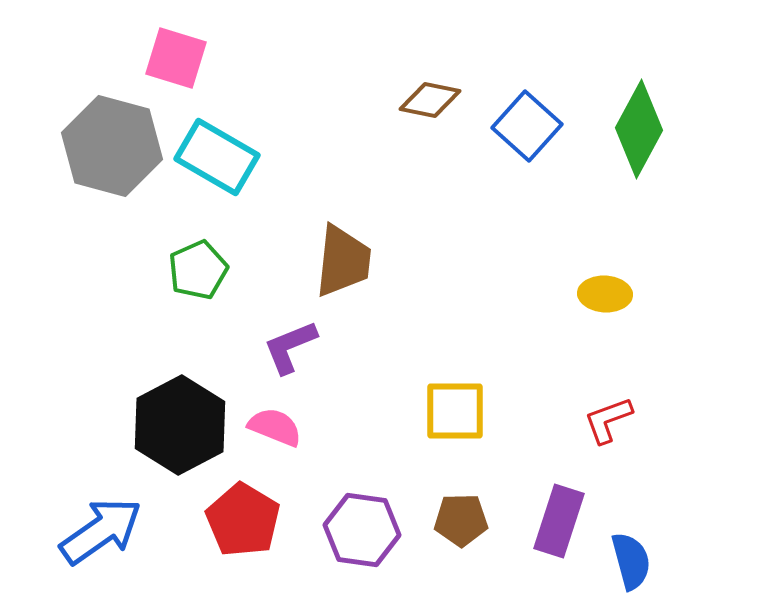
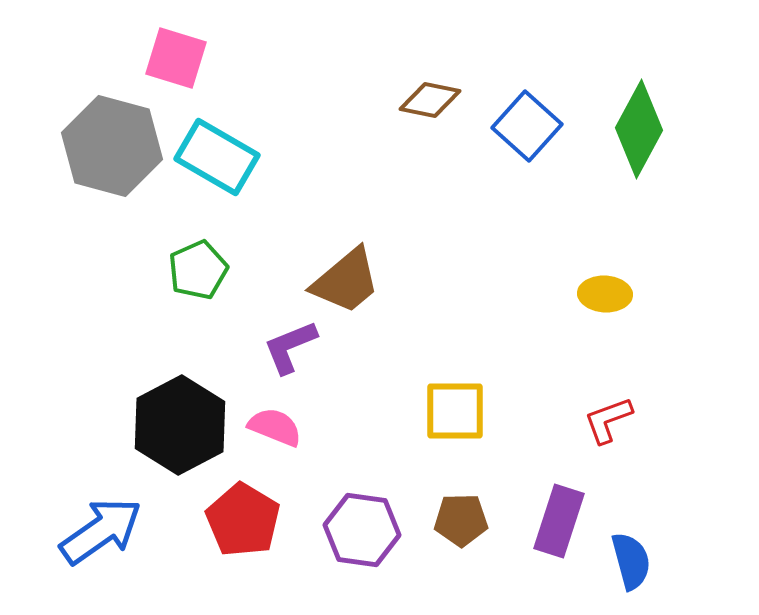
brown trapezoid: moved 3 px right, 20 px down; rotated 44 degrees clockwise
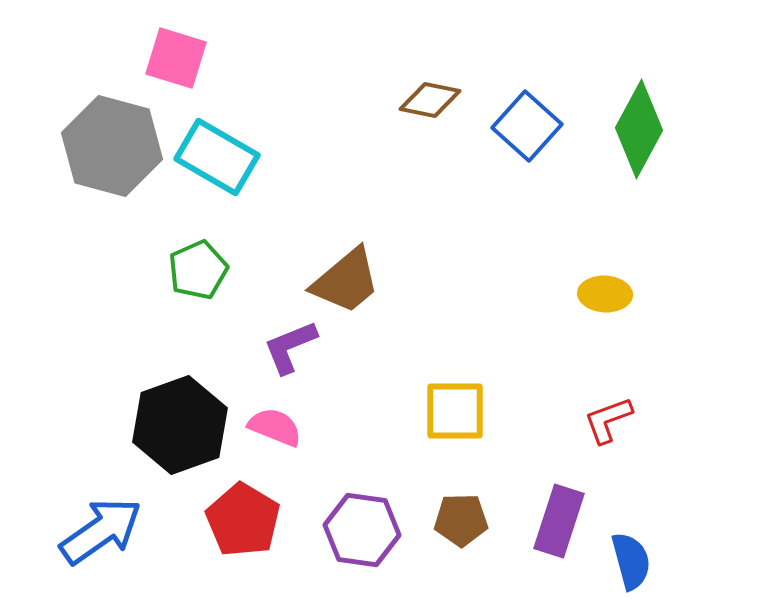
black hexagon: rotated 8 degrees clockwise
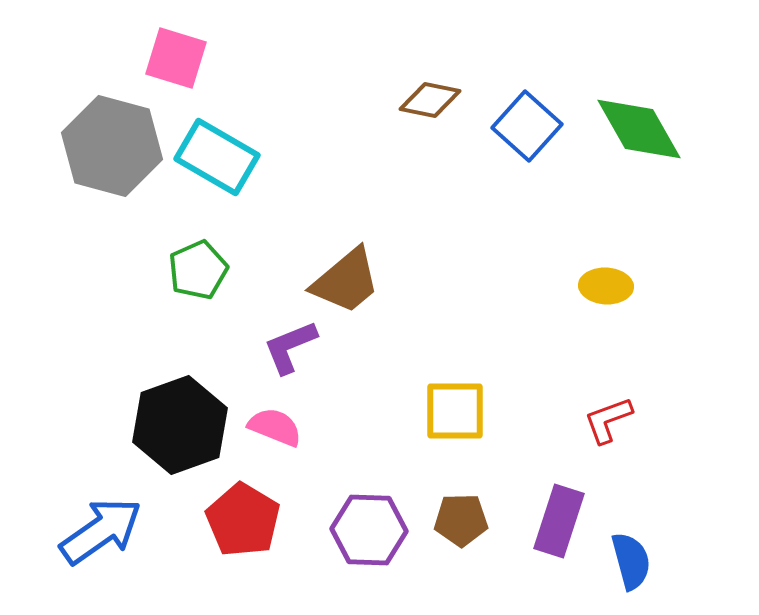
green diamond: rotated 58 degrees counterclockwise
yellow ellipse: moved 1 px right, 8 px up
purple hexagon: moved 7 px right; rotated 6 degrees counterclockwise
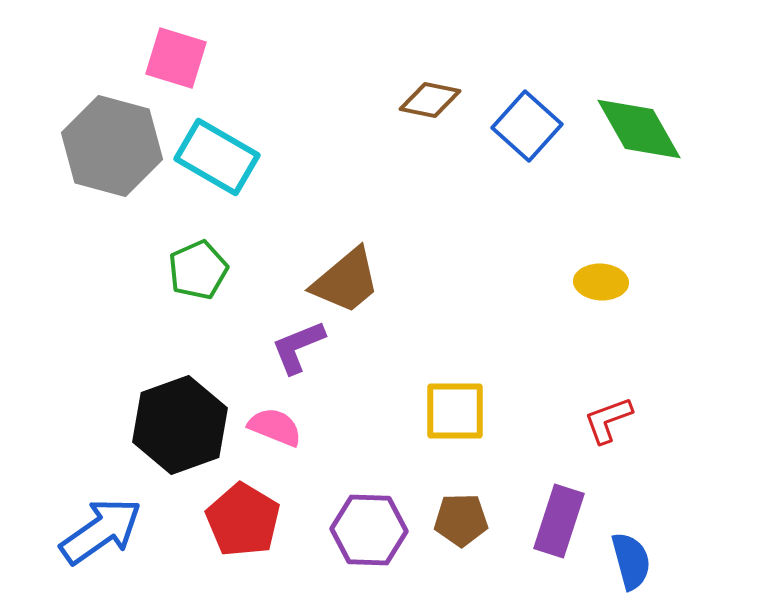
yellow ellipse: moved 5 px left, 4 px up
purple L-shape: moved 8 px right
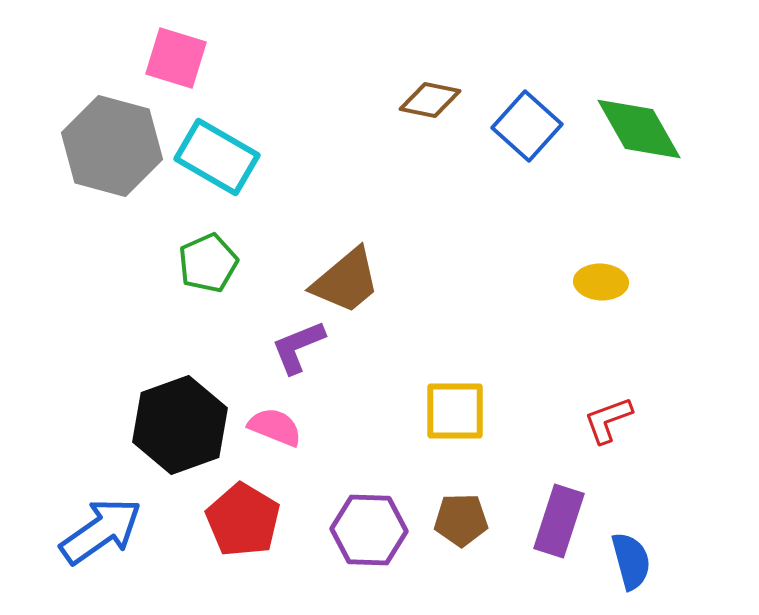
green pentagon: moved 10 px right, 7 px up
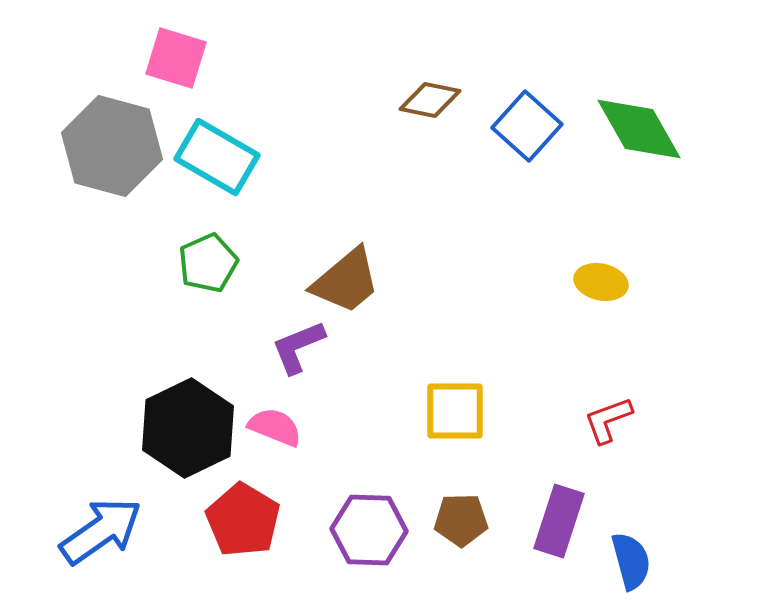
yellow ellipse: rotated 9 degrees clockwise
black hexagon: moved 8 px right, 3 px down; rotated 6 degrees counterclockwise
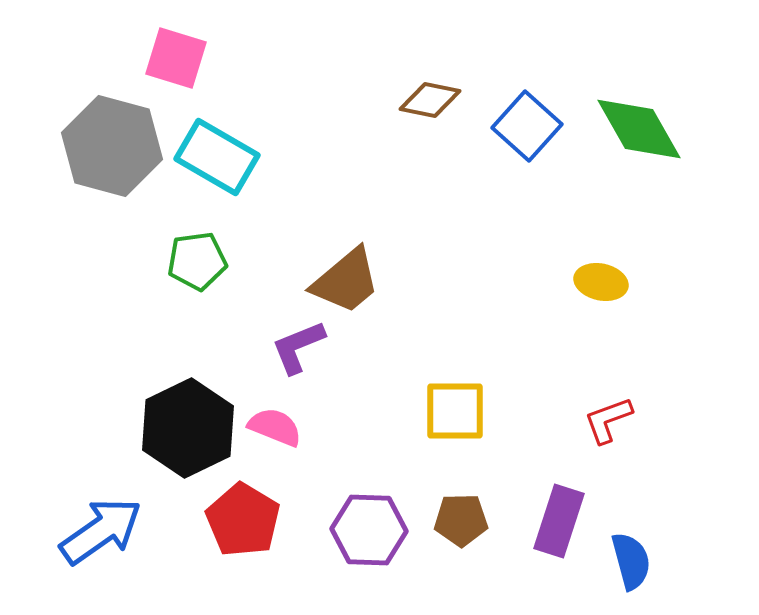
green pentagon: moved 11 px left, 2 px up; rotated 16 degrees clockwise
